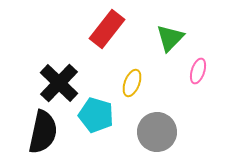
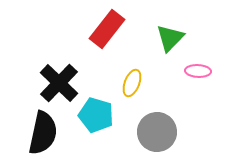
pink ellipse: rotated 75 degrees clockwise
black semicircle: moved 1 px down
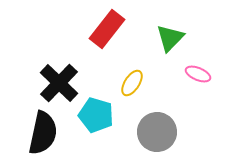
pink ellipse: moved 3 px down; rotated 20 degrees clockwise
yellow ellipse: rotated 12 degrees clockwise
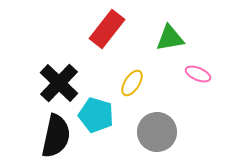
green triangle: rotated 36 degrees clockwise
black semicircle: moved 13 px right, 3 px down
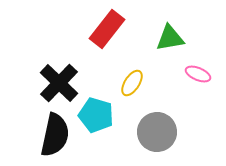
black semicircle: moved 1 px left, 1 px up
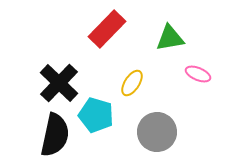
red rectangle: rotated 6 degrees clockwise
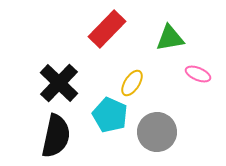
cyan pentagon: moved 14 px right; rotated 8 degrees clockwise
black semicircle: moved 1 px right, 1 px down
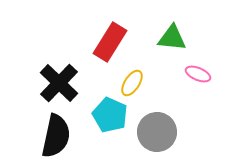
red rectangle: moved 3 px right, 13 px down; rotated 12 degrees counterclockwise
green triangle: moved 2 px right; rotated 16 degrees clockwise
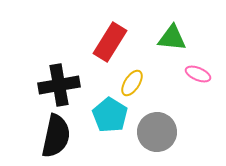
black cross: moved 2 px down; rotated 36 degrees clockwise
cyan pentagon: rotated 8 degrees clockwise
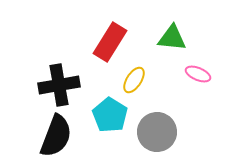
yellow ellipse: moved 2 px right, 3 px up
black semicircle: rotated 9 degrees clockwise
